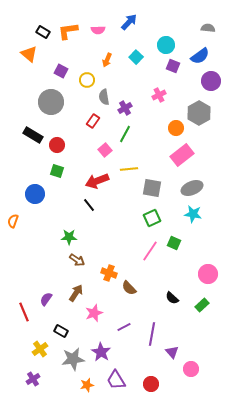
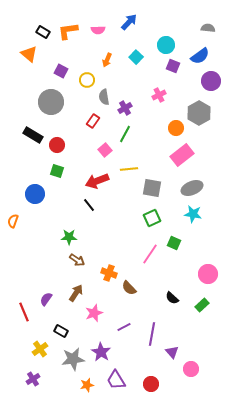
pink line at (150, 251): moved 3 px down
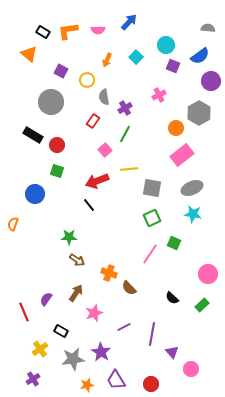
orange semicircle at (13, 221): moved 3 px down
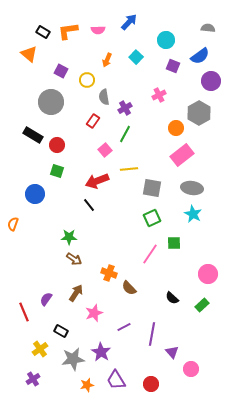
cyan circle at (166, 45): moved 5 px up
gray ellipse at (192, 188): rotated 30 degrees clockwise
cyan star at (193, 214): rotated 18 degrees clockwise
green square at (174, 243): rotated 24 degrees counterclockwise
brown arrow at (77, 260): moved 3 px left, 1 px up
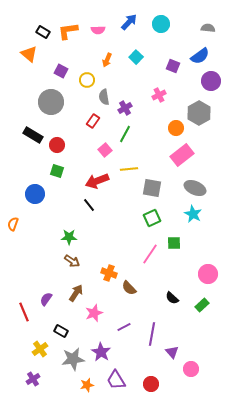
cyan circle at (166, 40): moved 5 px left, 16 px up
gray ellipse at (192, 188): moved 3 px right; rotated 15 degrees clockwise
brown arrow at (74, 259): moved 2 px left, 2 px down
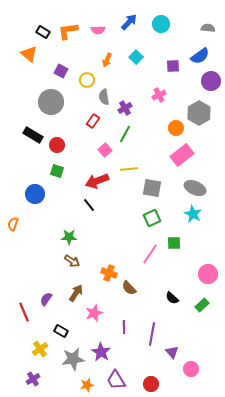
purple square at (173, 66): rotated 24 degrees counterclockwise
purple line at (124, 327): rotated 64 degrees counterclockwise
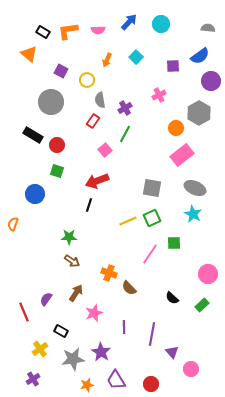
gray semicircle at (104, 97): moved 4 px left, 3 px down
yellow line at (129, 169): moved 1 px left, 52 px down; rotated 18 degrees counterclockwise
black line at (89, 205): rotated 56 degrees clockwise
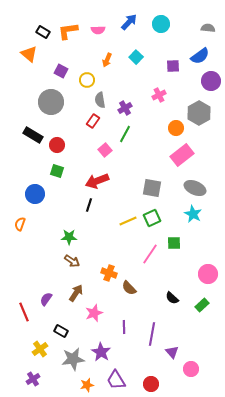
orange semicircle at (13, 224): moved 7 px right
